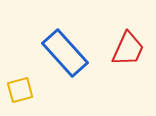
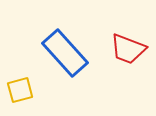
red trapezoid: rotated 87 degrees clockwise
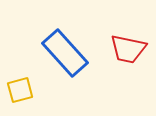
red trapezoid: rotated 9 degrees counterclockwise
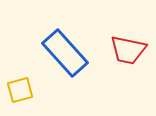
red trapezoid: moved 1 px down
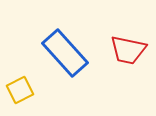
yellow square: rotated 12 degrees counterclockwise
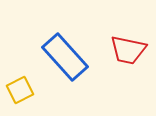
blue rectangle: moved 4 px down
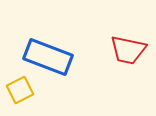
blue rectangle: moved 17 px left; rotated 27 degrees counterclockwise
